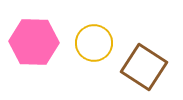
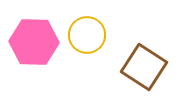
yellow circle: moved 7 px left, 8 px up
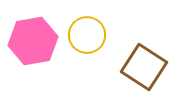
pink hexagon: moved 1 px left, 1 px up; rotated 12 degrees counterclockwise
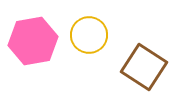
yellow circle: moved 2 px right
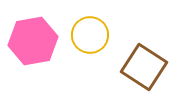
yellow circle: moved 1 px right
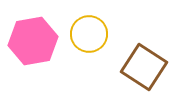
yellow circle: moved 1 px left, 1 px up
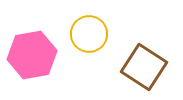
pink hexagon: moved 1 px left, 14 px down
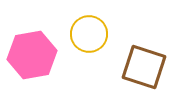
brown square: rotated 15 degrees counterclockwise
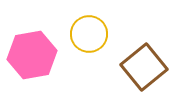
brown square: rotated 33 degrees clockwise
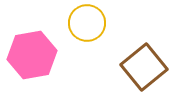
yellow circle: moved 2 px left, 11 px up
